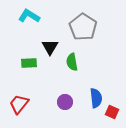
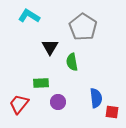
green rectangle: moved 12 px right, 20 px down
purple circle: moved 7 px left
red square: rotated 16 degrees counterclockwise
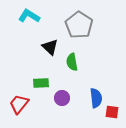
gray pentagon: moved 4 px left, 2 px up
black triangle: rotated 18 degrees counterclockwise
purple circle: moved 4 px right, 4 px up
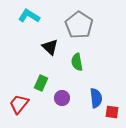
green semicircle: moved 5 px right
green rectangle: rotated 63 degrees counterclockwise
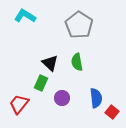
cyan L-shape: moved 4 px left
black triangle: moved 16 px down
red square: rotated 32 degrees clockwise
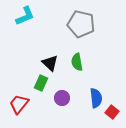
cyan L-shape: rotated 125 degrees clockwise
gray pentagon: moved 2 px right, 1 px up; rotated 20 degrees counterclockwise
